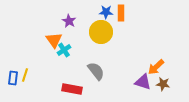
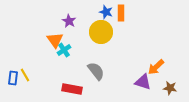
blue star: rotated 16 degrees clockwise
orange triangle: moved 1 px right
yellow line: rotated 48 degrees counterclockwise
brown star: moved 7 px right, 4 px down
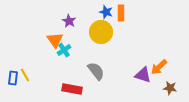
orange arrow: moved 3 px right
purple triangle: moved 7 px up
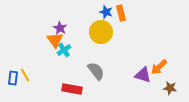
orange rectangle: rotated 14 degrees counterclockwise
purple star: moved 9 px left, 7 px down
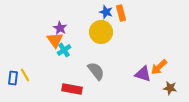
purple triangle: moved 1 px up
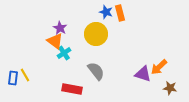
orange rectangle: moved 1 px left
yellow circle: moved 5 px left, 2 px down
orange triangle: moved 1 px down; rotated 18 degrees counterclockwise
cyan cross: moved 3 px down
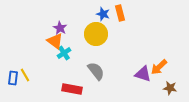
blue star: moved 3 px left, 2 px down
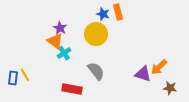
orange rectangle: moved 2 px left, 1 px up
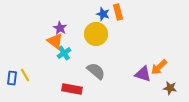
gray semicircle: rotated 12 degrees counterclockwise
blue rectangle: moved 1 px left
